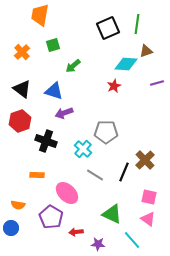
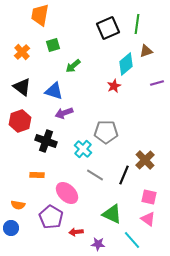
cyan diamond: rotated 45 degrees counterclockwise
black triangle: moved 2 px up
black line: moved 3 px down
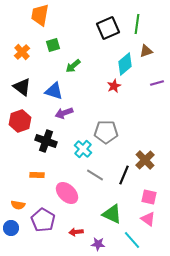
cyan diamond: moved 1 px left
purple pentagon: moved 8 px left, 3 px down
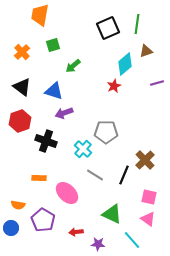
orange rectangle: moved 2 px right, 3 px down
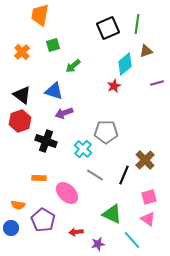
black triangle: moved 8 px down
pink square: rotated 28 degrees counterclockwise
purple star: rotated 16 degrees counterclockwise
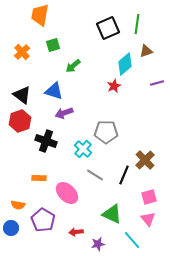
pink triangle: rotated 14 degrees clockwise
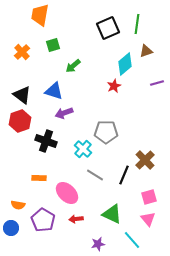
red arrow: moved 13 px up
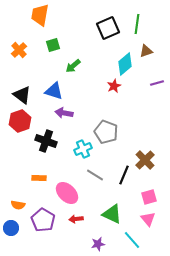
orange cross: moved 3 px left, 2 px up
purple arrow: rotated 30 degrees clockwise
gray pentagon: rotated 20 degrees clockwise
cyan cross: rotated 24 degrees clockwise
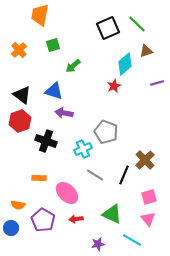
green line: rotated 54 degrees counterclockwise
cyan line: rotated 18 degrees counterclockwise
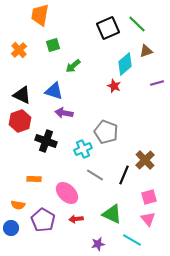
red star: rotated 24 degrees counterclockwise
black triangle: rotated 12 degrees counterclockwise
orange rectangle: moved 5 px left, 1 px down
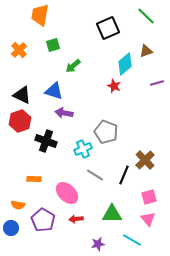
green line: moved 9 px right, 8 px up
green triangle: rotated 25 degrees counterclockwise
